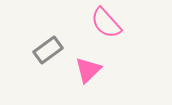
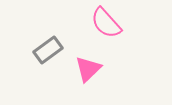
pink triangle: moved 1 px up
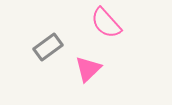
gray rectangle: moved 3 px up
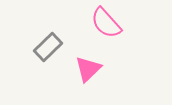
gray rectangle: rotated 8 degrees counterclockwise
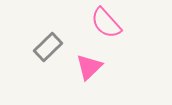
pink triangle: moved 1 px right, 2 px up
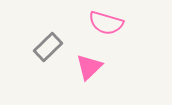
pink semicircle: rotated 32 degrees counterclockwise
